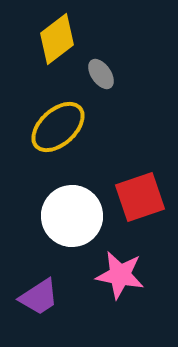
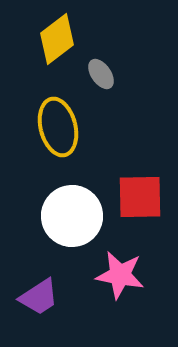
yellow ellipse: rotated 62 degrees counterclockwise
red square: rotated 18 degrees clockwise
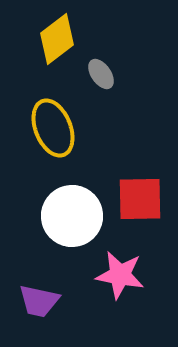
yellow ellipse: moved 5 px left, 1 px down; rotated 8 degrees counterclockwise
red square: moved 2 px down
purple trapezoid: moved 4 px down; rotated 45 degrees clockwise
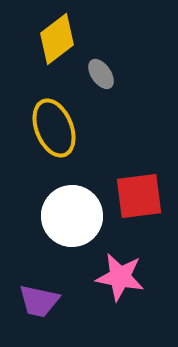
yellow ellipse: moved 1 px right
red square: moved 1 px left, 3 px up; rotated 6 degrees counterclockwise
pink star: moved 2 px down
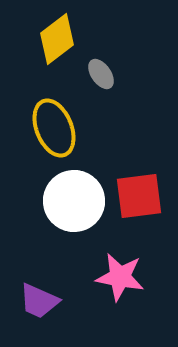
white circle: moved 2 px right, 15 px up
purple trapezoid: rotated 12 degrees clockwise
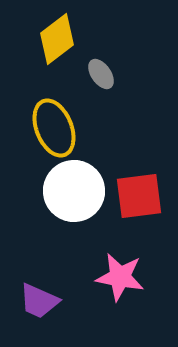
white circle: moved 10 px up
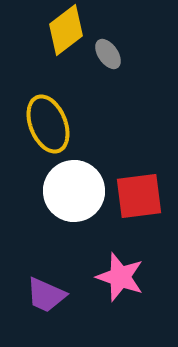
yellow diamond: moved 9 px right, 9 px up
gray ellipse: moved 7 px right, 20 px up
yellow ellipse: moved 6 px left, 4 px up
pink star: rotated 9 degrees clockwise
purple trapezoid: moved 7 px right, 6 px up
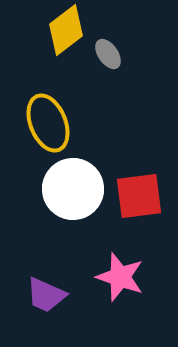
yellow ellipse: moved 1 px up
white circle: moved 1 px left, 2 px up
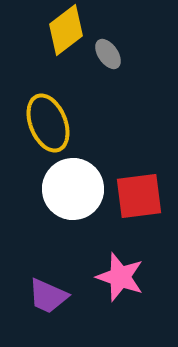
purple trapezoid: moved 2 px right, 1 px down
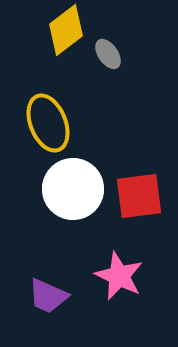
pink star: moved 1 px left, 1 px up; rotated 6 degrees clockwise
